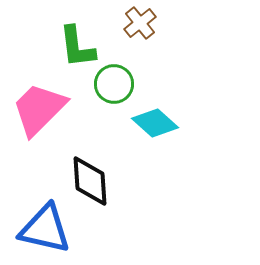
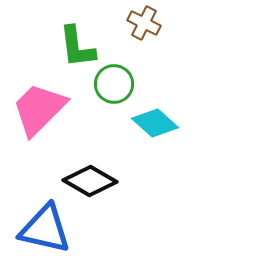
brown cross: moved 4 px right; rotated 24 degrees counterclockwise
black diamond: rotated 56 degrees counterclockwise
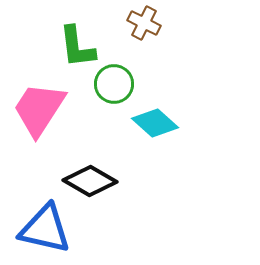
pink trapezoid: rotated 12 degrees counterclockwise
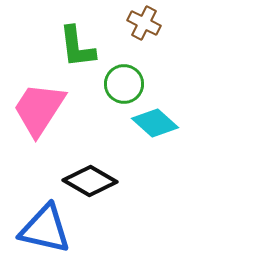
green circle: moved 10 px right
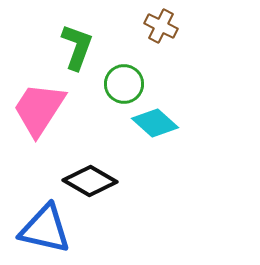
brown cross: moved 17 px right, 3 px down
green L-shape: rotated 153 degrees counterclockwise
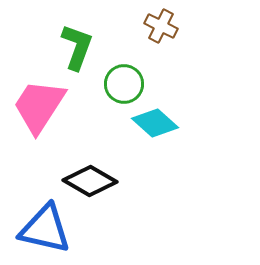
pink trapezoid: moved 3 px up
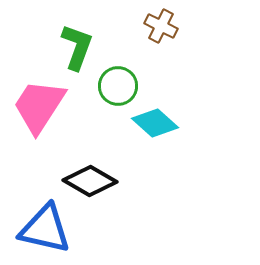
green circle: moved 6 px left, 2 px down
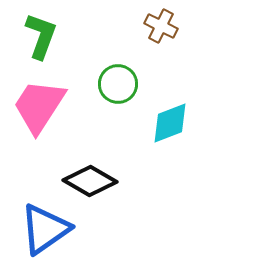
green L-shape: moved 36 px left, 11 px up
green circle: moved 2 px up
cyan diamond: moved 15 px right; rotated 63 degrees counterclockwise
blue triangle: rotated 48 degrees counterclockwise
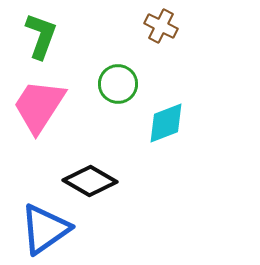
cyan diamond: moved 4 px left
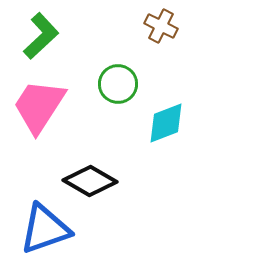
green L-shape: rotated 27 degrees clockwise
blue triangle: rotated 16 degrees clockwise
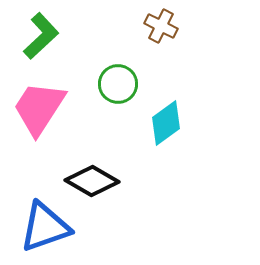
pink trapezoid: moved 2 px down
cyan diamond: rotated 15 degrees counterclockwise
black diamond: moved 2 px right
blue triangle: moved 2 px up
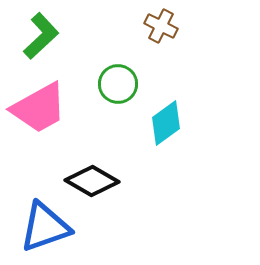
pink trapezoid: rotated 152 degrees counterclockwise
